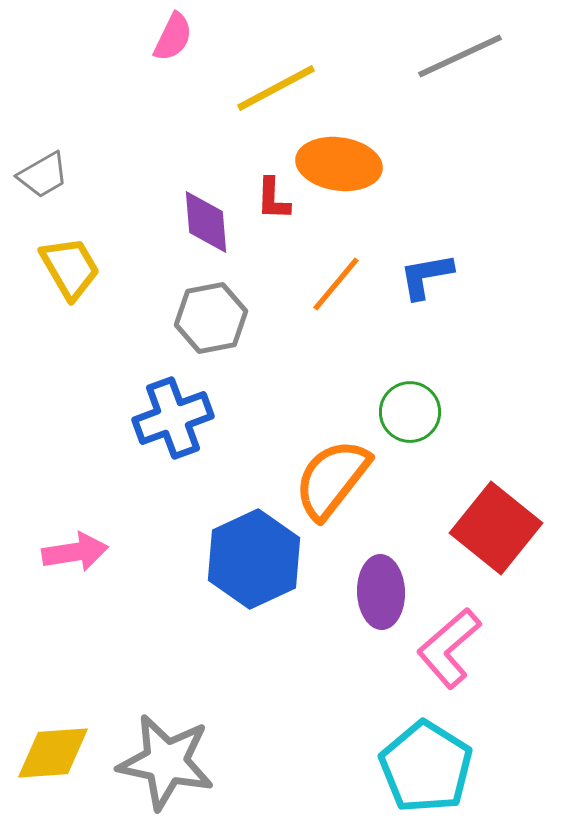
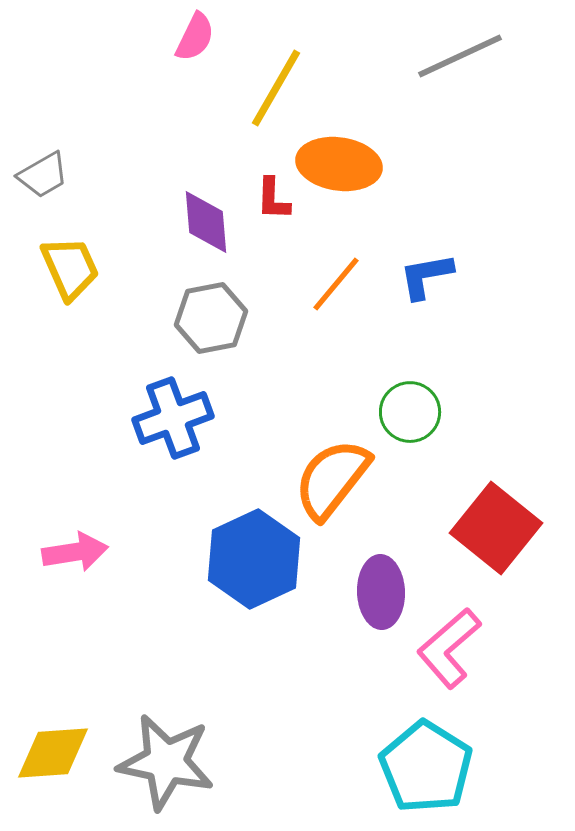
pink semicircle: moved 22 px right
yellow line: rotated 32 degrees counterclockwise
yellow trapezoid: rotated 6 degrees clockwise
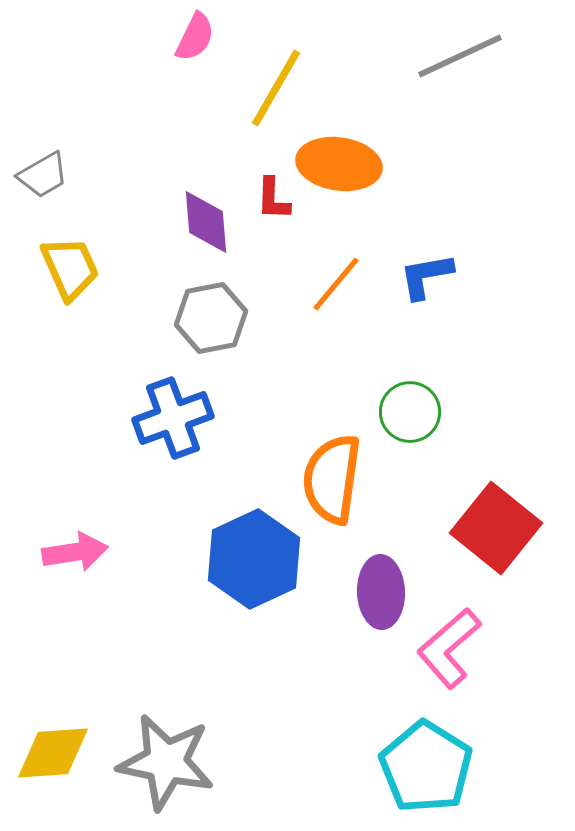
orange semicircle: rotated 30 degrees counterclockwise
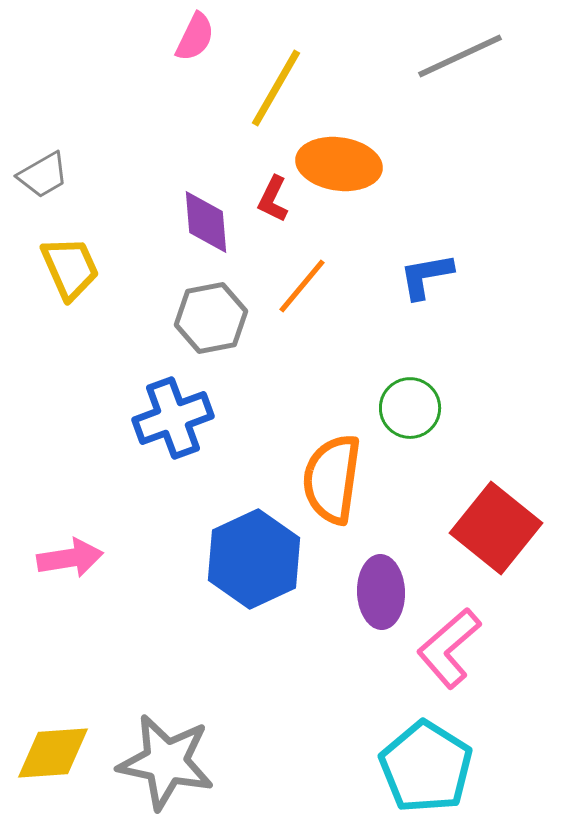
red L-shape: rotated 24 degrees clockwise
orange line: moved 34 px left, 2 px down
green circle: moved 4 px up
pink arrow: moved 5 px left, 6 px down
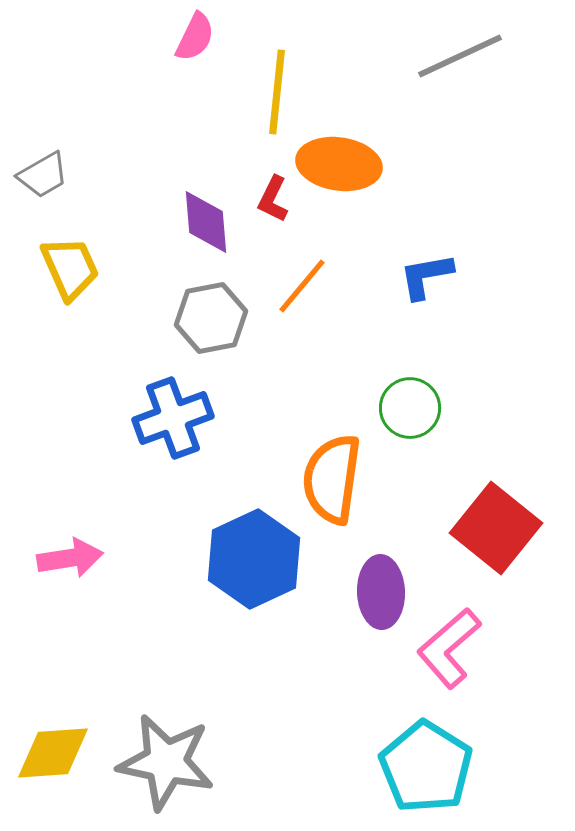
yellow line: moved 1 px right, 4 px down; rotated 24 degrees counterclockwise
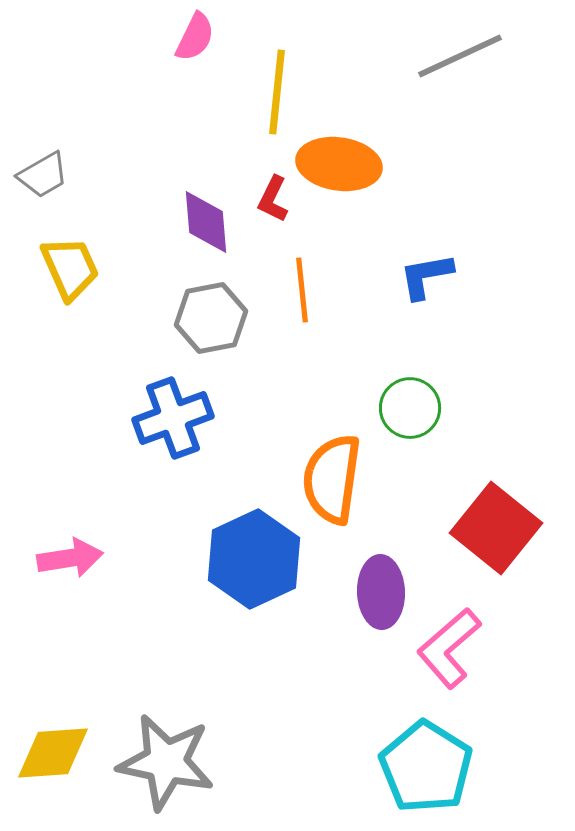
orange line: moved 4 px down; rotated 46 degrees counterclockwise
